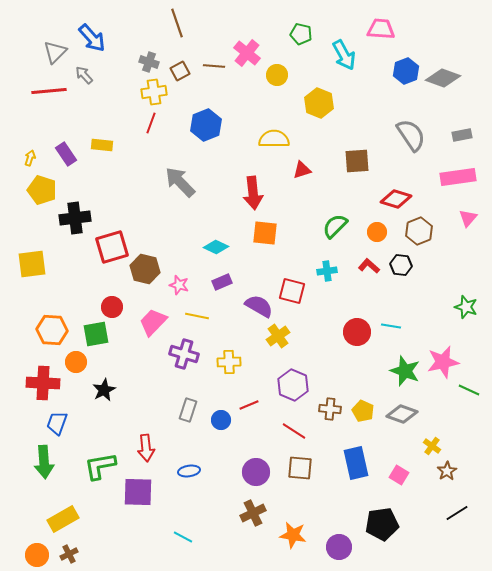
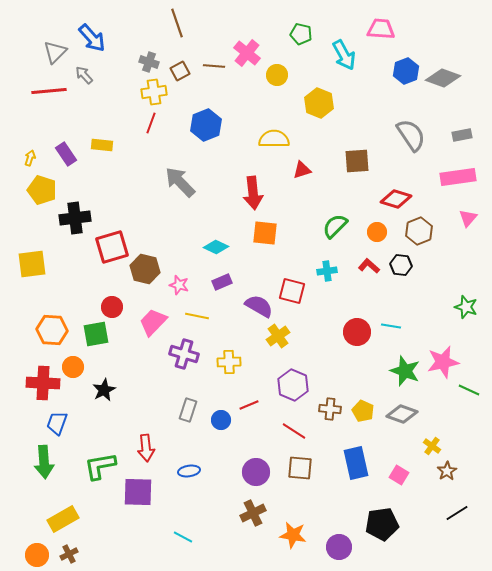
orange circle at (76, 362): moved 3 px left, 5 px down
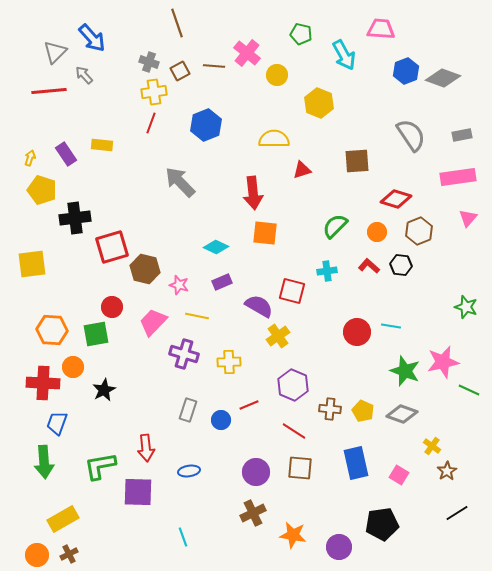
cyan line at (183, 537): rotated 42 degrees clockwise
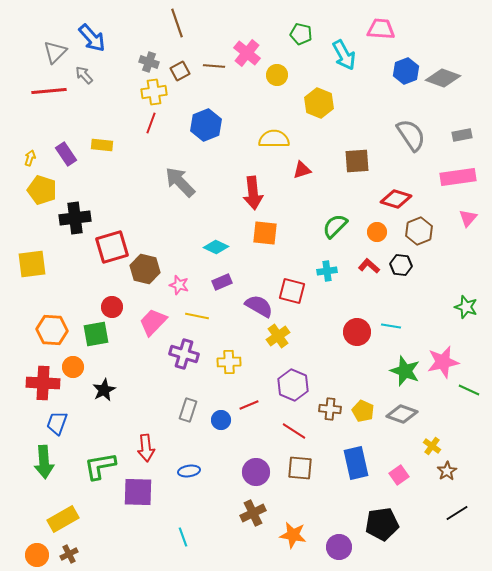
pink square at (399, 475): rotated 24 degrees clockwise
